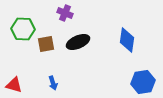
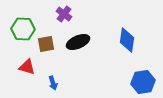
purple cross: moved 1 px left, 1 px down; rotated 14 degrees clockwise
red triangle: moved 13 px right, 18 px up
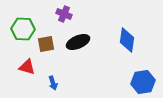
purple cross: rotated 14 degrees counterclockwise
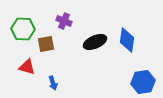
purple cross: moved 7 px down
black ellipse: moved 17 px right
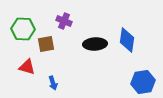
black ellipse: moved 2 px down; rotated 20 degrees clockwise
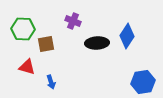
purple cross: moved 9 px right
blue diamond: moved 4 px up; rotated 25 degrees clockwise
black ellipse: moved 2 px right, 1 px up
blue arrow: moved 2 px left, 1 px up
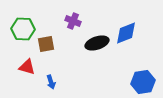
blue diamond: moved 1 px left, 3 px up; rotated 35 degrees clockwise
black ellipse: rotated 15 degrees counterclockwise
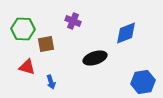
black ellipse: moved 2 px left, 15 px down
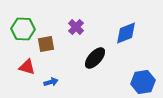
purple cross: moved 3 px right, 6 px down; rotated 21 degrees clockwise
black ellipse: rotated 30 degrees counterclockwise
blue arrow: rotated 88 degrees counterclockwise
